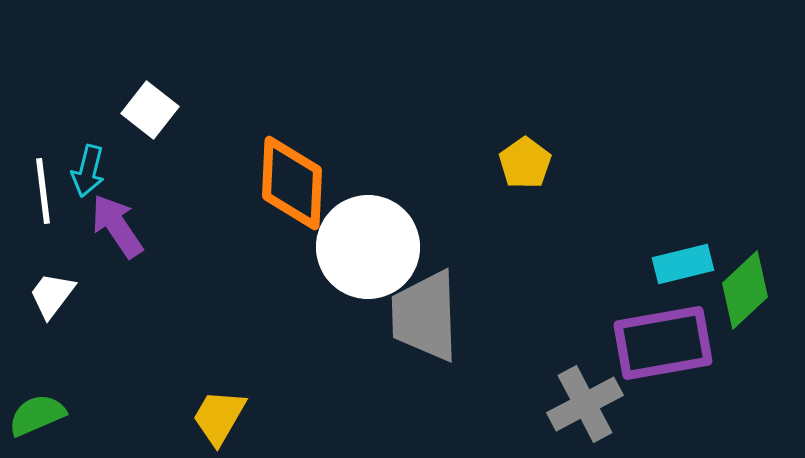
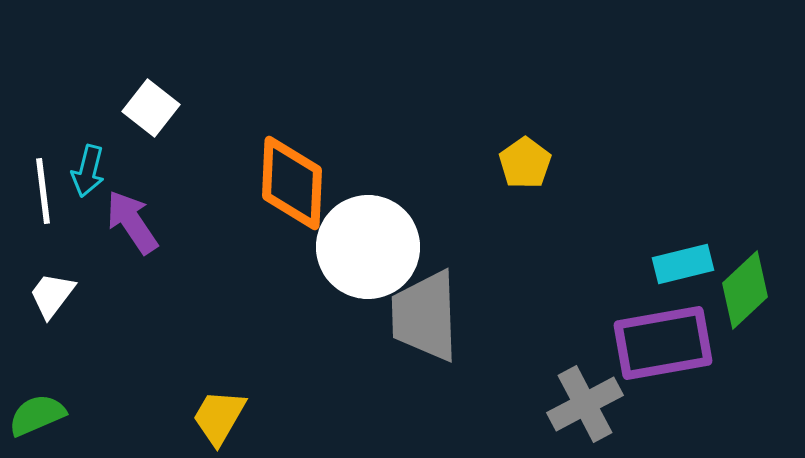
white square: moved 1 px right, 2 px up
purple arrow: moved 15 px right, 4 px up
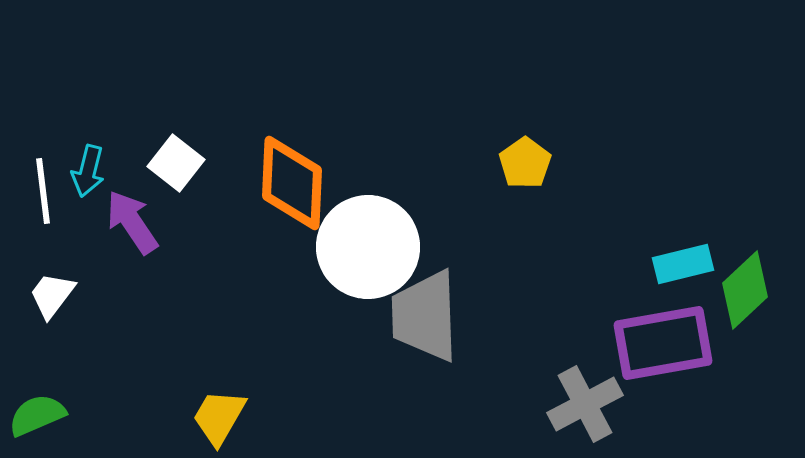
white square: moved 25 px right, 55 px down
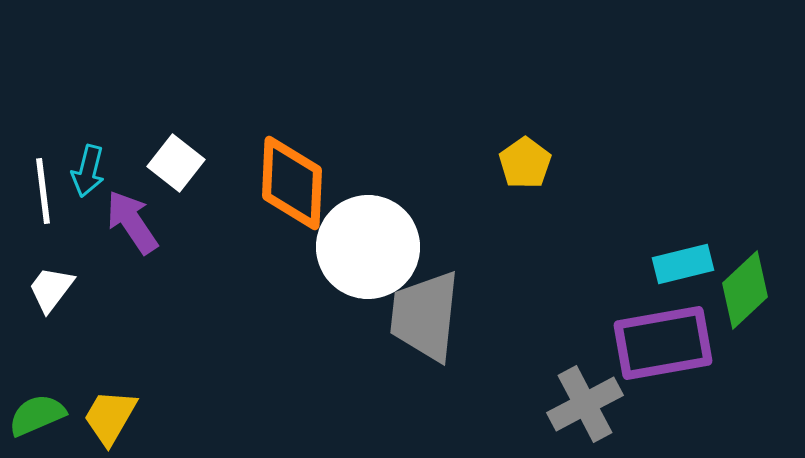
white trapezoid: moved 1 px left, 6 px up
gray trapezoid: rotated 8 degrees clockwise
yellow trapezoid: moved 109 px left
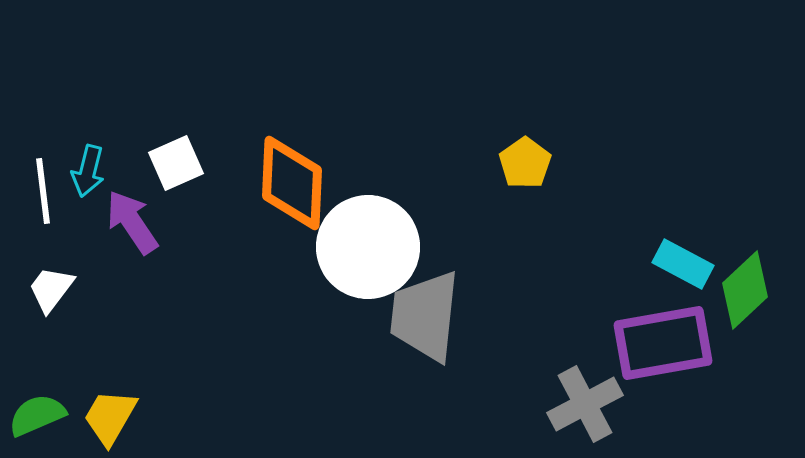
white square: rotated 28 degrees clockwise
cyan rectangle: rotated 42 degrees clockwise
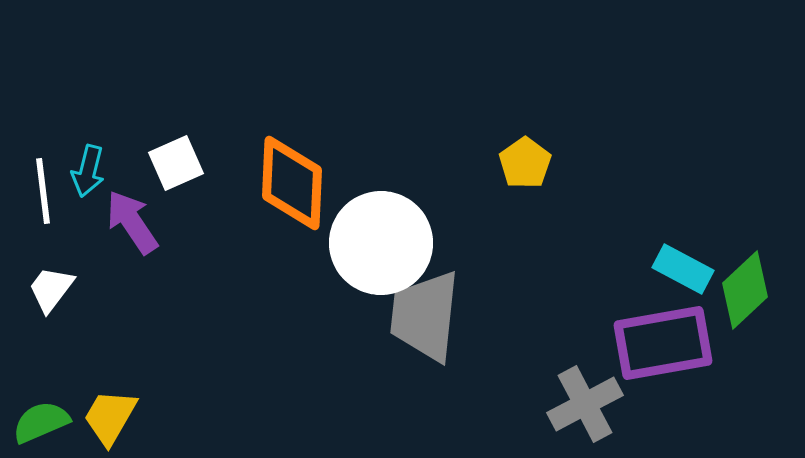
white circle: moved 13 px right, 4 px up
cyan rectangle: moved 5 px down
green semicircle: moved 4 px right, 7 px down
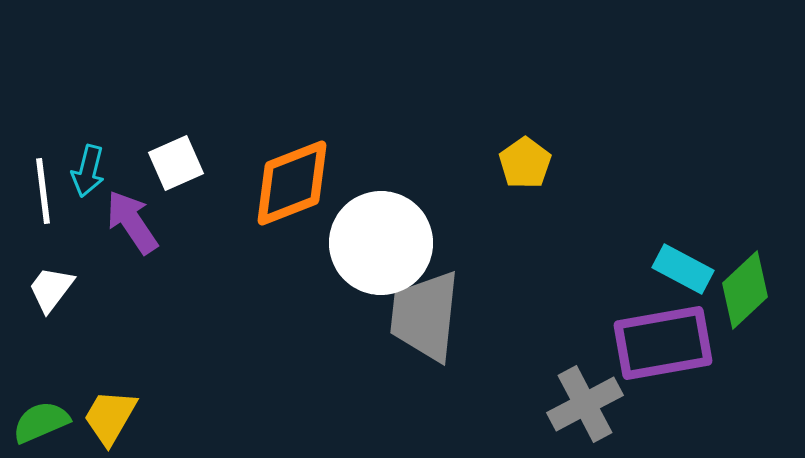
orange diamond: rotated 66 degrees clockwise
